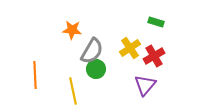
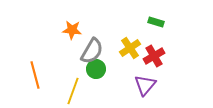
orange line: rotated 12 degrees counterclockwise
yellow line: rotated 32 degrees clockwise
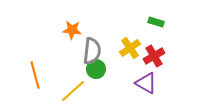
gray semicircle: rotated 24 degrees counterclockwise
purple triangle: moved 1 px right, 2 px up; rotated 40 degrees counterclockwise
yellow line: rotated 28 degrees clockwise
